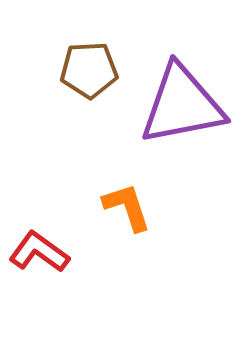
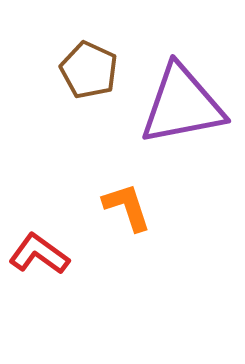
brown pentagon: rotated 28 degrees clockwise
red L-shape: moved 2 px down
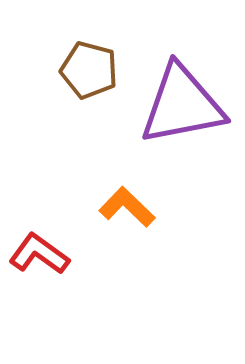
brown pentagon: rotated 10 degrees counterclockwise
orange L-shape: rotated 28 degrees counterclockwise
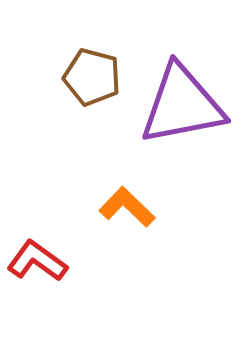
brown pentagon: moved 3 px right, 7 px down
red L-shape: moved 2 px left, 7 px down
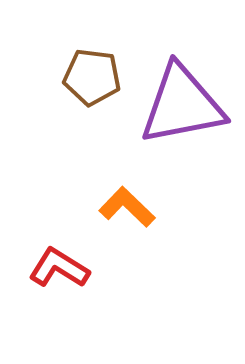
brown pentagon: rotated 8 degrees counterclockwise
red L-shape: moved 22 px right, 7 px down; rotated 4 degrees counterclockwise
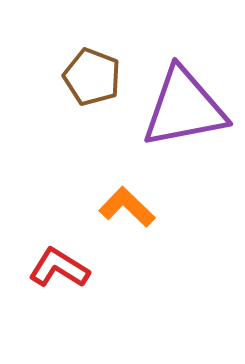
brown pentagon: rotated 14 degrees clockwise
purple triangle: moved 2 px right, 3 px down
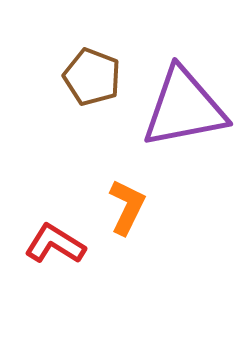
orange L-shape: rotated 72 degrees clockwise
red L-shape: moved 4 px left, 24 px up
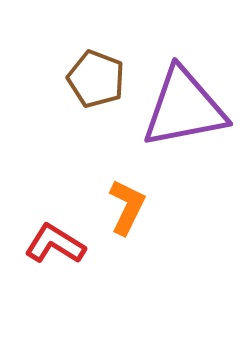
brown pentagon: moved 4 px right, 2 px down
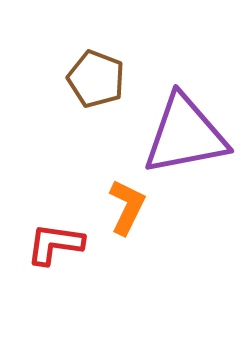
purple triangle: moved 1 px right, 27 px down
red L-shape: rotated 24 degrees counterclockwise
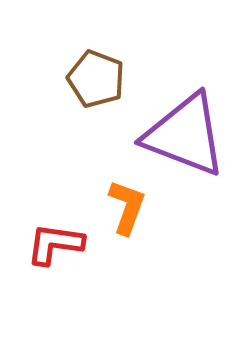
purple triangle: rotated 32 degrees clockwise
orange L-shape: rotated 6 degrees counterclockwise
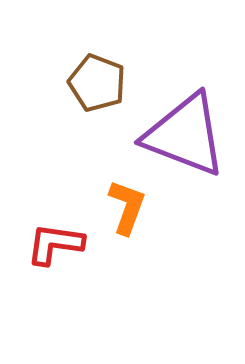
brown pentagon: moved 1 px right, 4 px down
